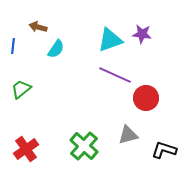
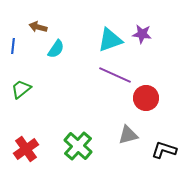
green cross: moved 6 px left
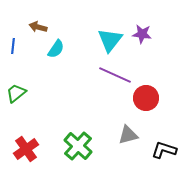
cyan triangle: rotated 32 degrees counterclockwise
green trapezoid: moved 5 px left, 4 px down
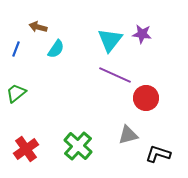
blue line: moved 3 px right, 3 px down; rotated 14 degrees clockwise
black L-shape: moved 6 px left, 4 px down
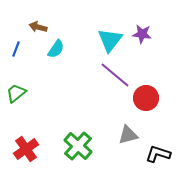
purple line: rotated 16 degrees clockwise
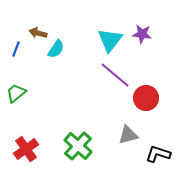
brown arrow: moved 6 px down
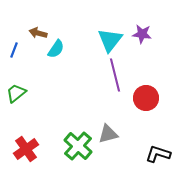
blue line: moved 2 px left, 1 px down
purple line: rotated 36 degrees clockwise
gray triangle: moved 20 px left, 1 px up
